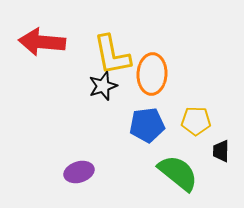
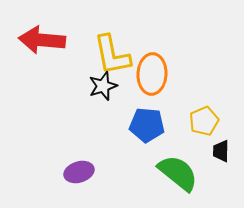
red arrow: moved 2 px up
yellow pentagon: moved 8 px right; rotated 24 degrees counterclockwise
blue pentagon: rotated 12 degrees clockwise
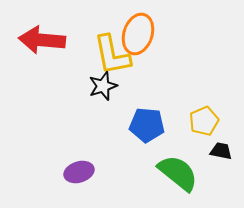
orange ellipse: moved 14 px left, 40 px up; rotated 15 degrees clockwise
black trapezoid: rotated 100 degrees clockwise
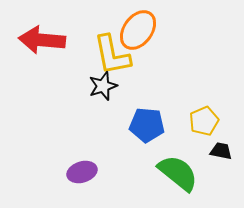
orange ellipse: moved 4 px up; rotated 18 degrees clockwise
purple ellipse: moved 3 px right
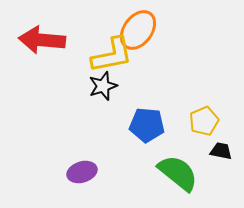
yellow L-shape: rotated 90 degrees counterclockwise
